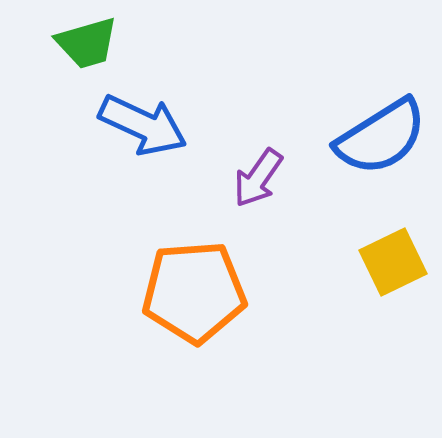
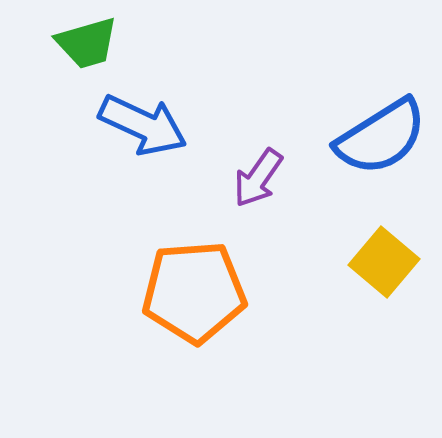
yellow square: moved 9 px left; rotated 24 degrees counterclockwise
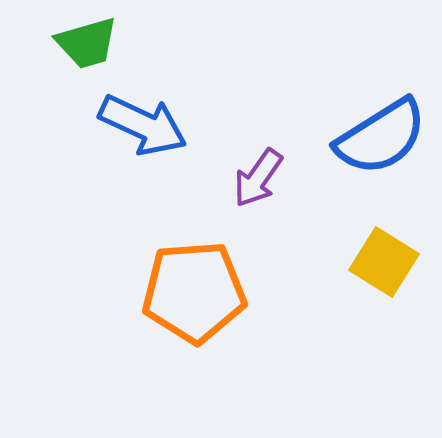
yellow square: rotated 8 degrees counterclockwise
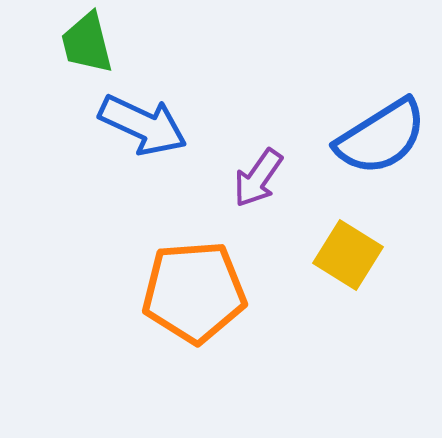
green trapezoid: rotated 92 degrees clockwise
yellow square: moved 36 px left, 7 px up
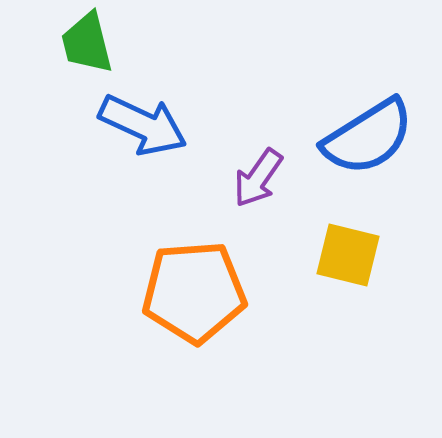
blue semicircle: moved 13 px left
yellow square: rotated 18 degrees counterclockwise
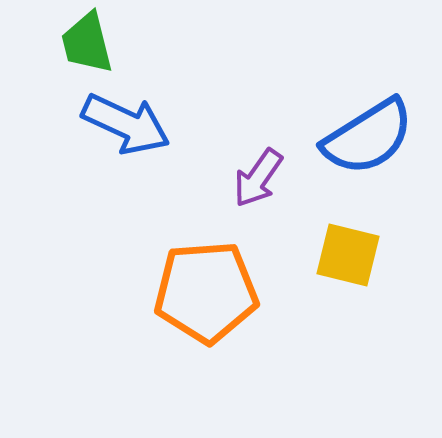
blue arrow: moved 17 px left, 1 px up
orange pentagon: moved 12 px right
